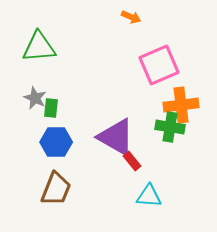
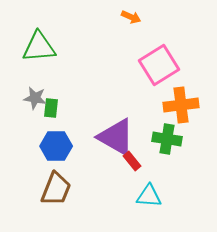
pink square: rotated 9 degrees counterclockwise
gray star: rotated 15 degrees counterclockwise
green cross: moved 3 px left, 12 px down
blue hexagon: moved 4 px down
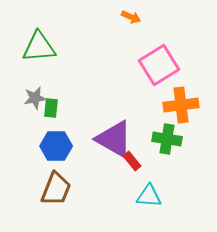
gray star: rotated 20 degrees counterclockwise
purple triangle: moved 2 px left, 2 px down
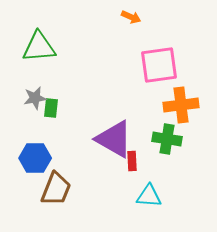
pink square: rotated 24 degrees clockwise
blue hexagon: moved 21 px left, 12 px down
red rectangle: rotated 36 degrees clockwise
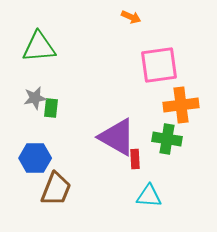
purple triangle: moved 3 px right, 2 px up
red rectangle: moved 3 px right, 2 px up
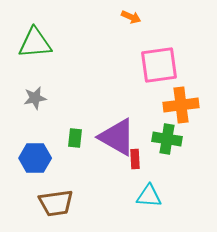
green triangle: moved 4 px left, 4 px up
green rectangle: moved 24 px right, 30 px down
brown trapezoid: moved 14 px down; rotated 60 degrees clockwise
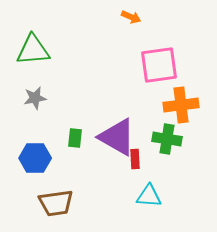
green triangle: moved 2 px left, 7 px down
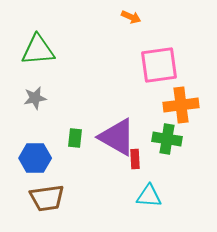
green triangle: moved 5 px right
brown trapezoid: moved 9 px left, 5 px up
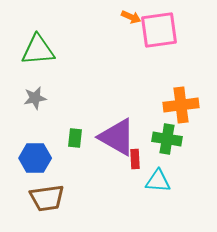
pink square: moved 35 px up
cyan triangle: moved 9 px right, 15 px up
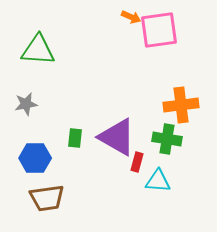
green triangle: rotated 9 degrees clockwise
gray star: moved 9 px left, 6 px down
red rectangle: moved 2 px right, 3 px down; rotated 18 degrees clockwise
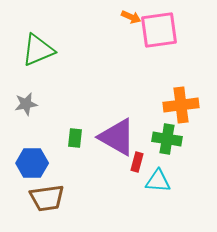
green triangle: rotated 27 degrees counterclockwise
blue hexagon: moved 3 px left, 5 px down
